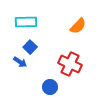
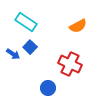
cyan rectangle: rotated 35 degrees clockwise
orange semicircle: rotated 18 degrees clockwise
blue arrow: moved 7 px left, 8 px up
blue circle: moved 2 px left, 1 px down
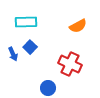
cyan rectangle: rotated 35 degrees counterclockwise
blue arrow: rotated 32 degrees clockwise
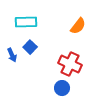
orange semicircle: rotated 24 degrees counterclockwise
blue arrow: moved 1 px left, 1 px down
blue circle: moved 14 px right
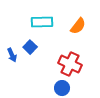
cyan rectangle: moved 16 px right
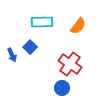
red cross: rotated 10 degrees clockwise
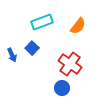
cyan rectangle: rotated 20 degrees counterclockwise
blue square: moved 2 px right, 1 px down
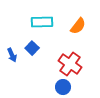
cyan rectangle: rotated 20 degrees clockwise
blue circle: moved 1 px right, 1 px up
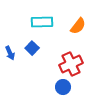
blue arrow: moved 2 px left, 2 px up
red cross: moved 1 px right; rotated 30 degrees clockwise
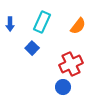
cyan rectangle: rotated 65 degrees counterclockwise
blue arrow: moved 29 px up; rotated 24 degrees clockwise
